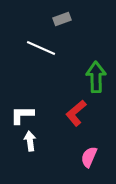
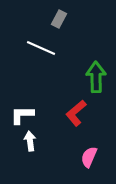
gray rectangle: moved 3 px left; rotated 42 degrees counterclockwise
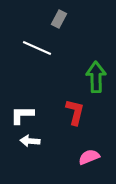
white line: moved 4 px left
red L-shape: moved 1 px left, 1 px up; rotated 144 degrees clockwise
white arrow: rotated 78 degrees counterclockwise
pink semicircle: rotated 45 degrees clockwise
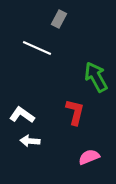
green arrow: rotated 28 degrees counterclockwise
white L-shape: rotated 35 degrees clockwise
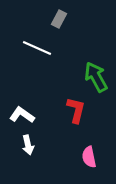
red L-shape: moved 1 px right, 2 px up
white arrow: moved 2 px left, 4 px down; rotated 108 degrees counterclockwise
pink semicircle: rotated 80 degrees counterclockwise
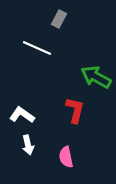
green arrow: rotated 32 degrees counterclockwise
red L-shape: moved 1 px left
pink semicircle: moved 23 px left
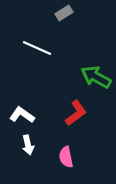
gray rectangle: moved 5 px right, 6 px up; rotated 30 degrees clockwise
red L-shape: moved 1 px right, 3 px down; rotated 40 degrees clockwise
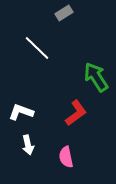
white line: rotated 20 degrees clockwise
green arrow: rotated 28 degrees clockwise
white L-shape: moved 1 px left, 3 px up; rotated 15 degrees counterclockwise
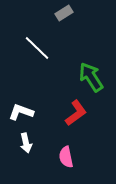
green arrow: moved 5 px left
white arrow: moved 2 px left, 2 px up
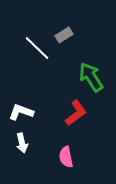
gray rectangle: moved 22 px down
white arrow: moved 4 px left
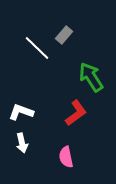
gray rectangle: rotated 18 degrees counterclockwise
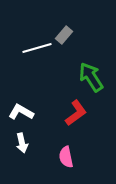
white line: rotated 60 degrees counterclockwise
white L-shape: rotated 10 degrees clockwise
